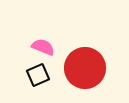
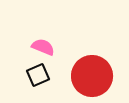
red circle: moved 7 px right, 8 px down
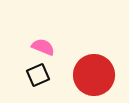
red circle: moved 2 px right, 1 px up
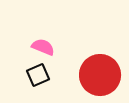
red circle: moved 6 px right
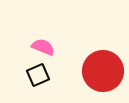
red circle: moved 3 px right, 4 px up
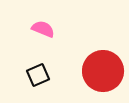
pink semicircle: moved 18 px up
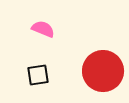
black square: rotated 15 degrees clockwise
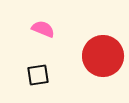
red circle: moved 15 px up
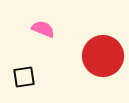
black square: moved 14 px left, 2 px down
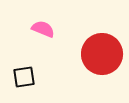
red circle: moved 1 px left, 2 px up
